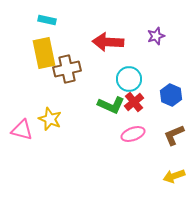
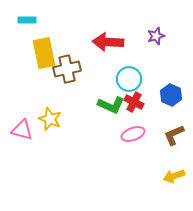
cyan rectangle: moved 20 px left; rotated 12 degrees counterclockwise
red cross: rotated 24 degrees counterclockwise
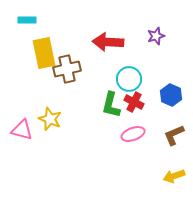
green L-shape: rotated 80 degrees clockwise
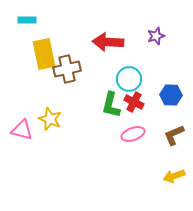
yellow rectangle: moved 1 px down
blue hexagon: rotated 20 degrees counterclockwise
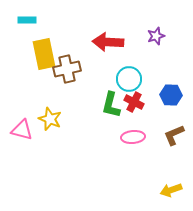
pink ellipse: moved 3 px down; rotated 15 degrees clockwise
yellow arrow: moved 3 px left, 14 px down
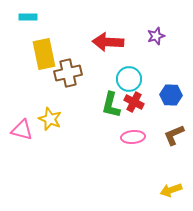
cyan rectangle: moved 1 px right, 3 px up
brown cross: moved 1 px right, 4 px down
